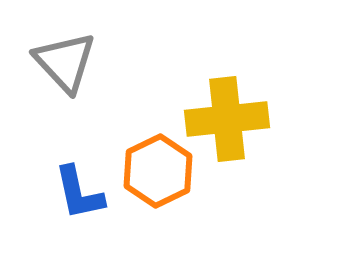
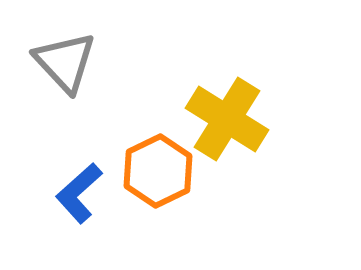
yellow cross: rotated 38 degrees clockwise
blue L-shape: rotated 60 degrees clockwise
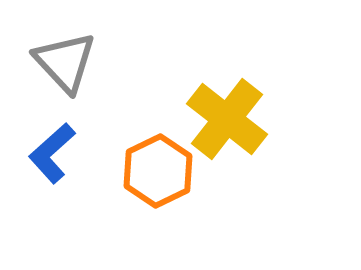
yellow cross: rotated 6 degrees clockwise
blue L-shape: moved 27 px left, 40 px up
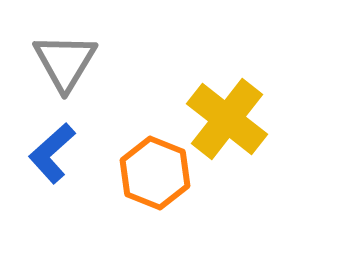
gray triangle: rotated 14 degrees clockwise
orange hexagon: moved 3 px left, 2 px down; rotated 12 degrees counterclockwise
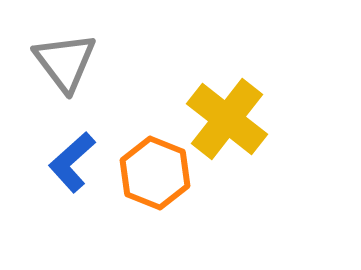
gray triangle: rotated 8 degrees counterclockwise
blue L-shape: moved 20 px right, 9 px down
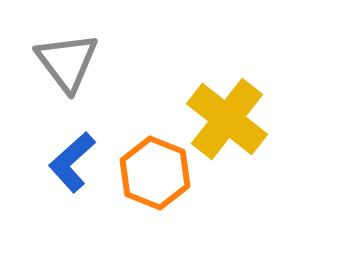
gray triangle: moved 2 px right
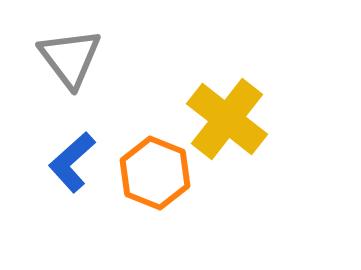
gray triangle: moved 3 px right, 4 px up
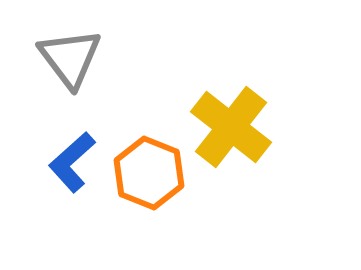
yellow cross: moved 4 px right, 8 px down
orange hexagon: moved 6 px left
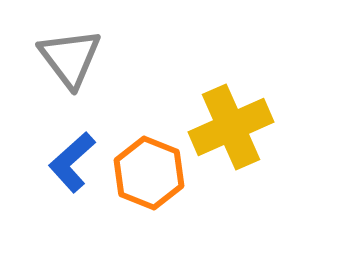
yellow cross: rotated 28 degrees clockwise
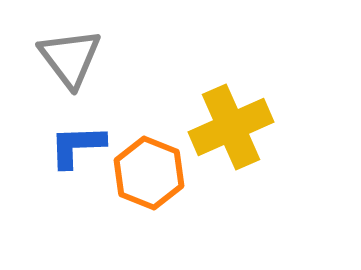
blue L-shape: moved 5 px right, 16 px up; rotated 40 degrees clockwise
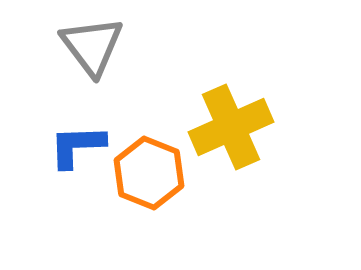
gray triangle: moved 22 px right, 12 px up
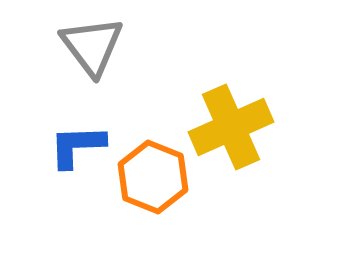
orange hexagon: moved 4 px right, 4 px down
